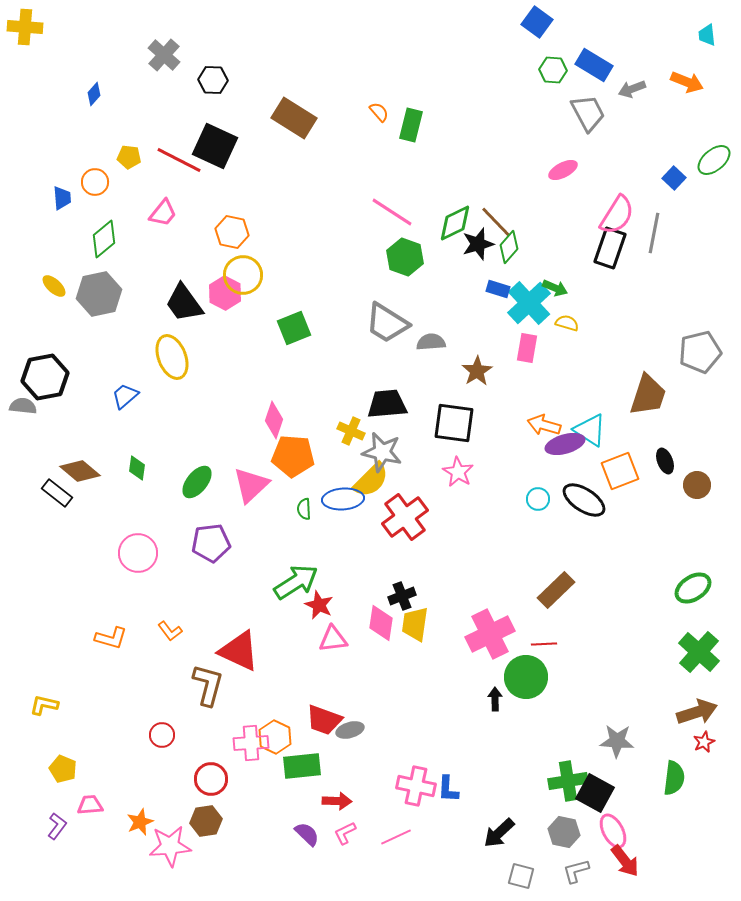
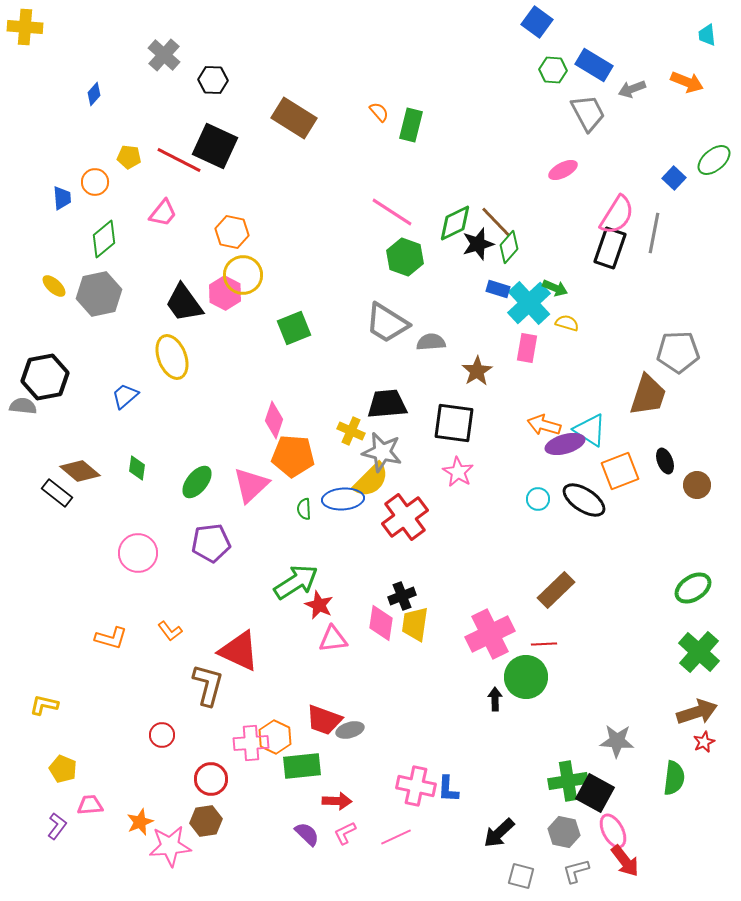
gray pentagon at (700, 352): moved 22 px left; rotated 12 degrees clockwise
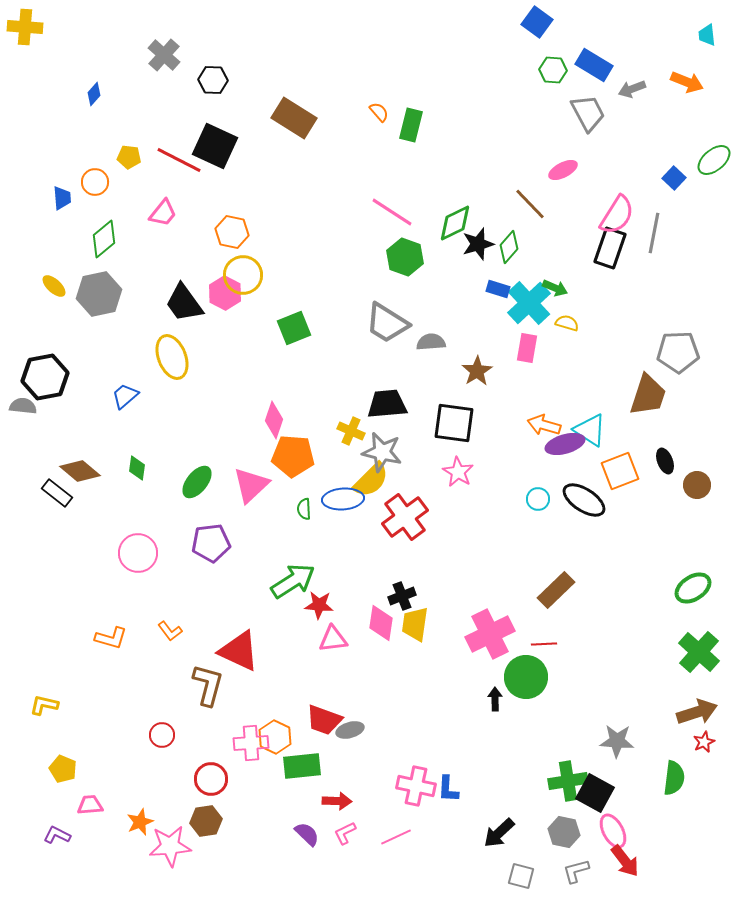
brown line at (496, 222): moved 34 px right, 18 px up
green arrow at (296, 582): moved 3 px left, 1 px up
red star at (319, 605): rotated 20 degrees counterclockwise
purple L-shape at (57, 826): moved 9 px down; rotated 100 degrees counterclockwise
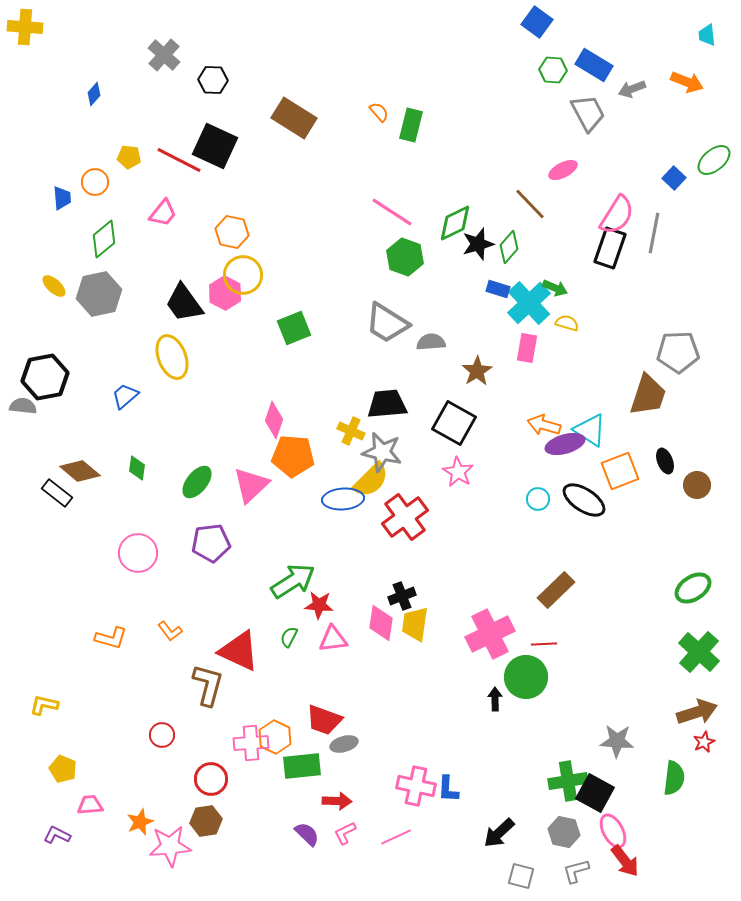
black square at (454, 423): rotated 21 degrees clockwise
green semicircle at (304, 509): moved 15 px left, 128 px down; rotated 30 degrees clockwise
gray ellipse at (350, 730): moved 6 px left, 14 px down
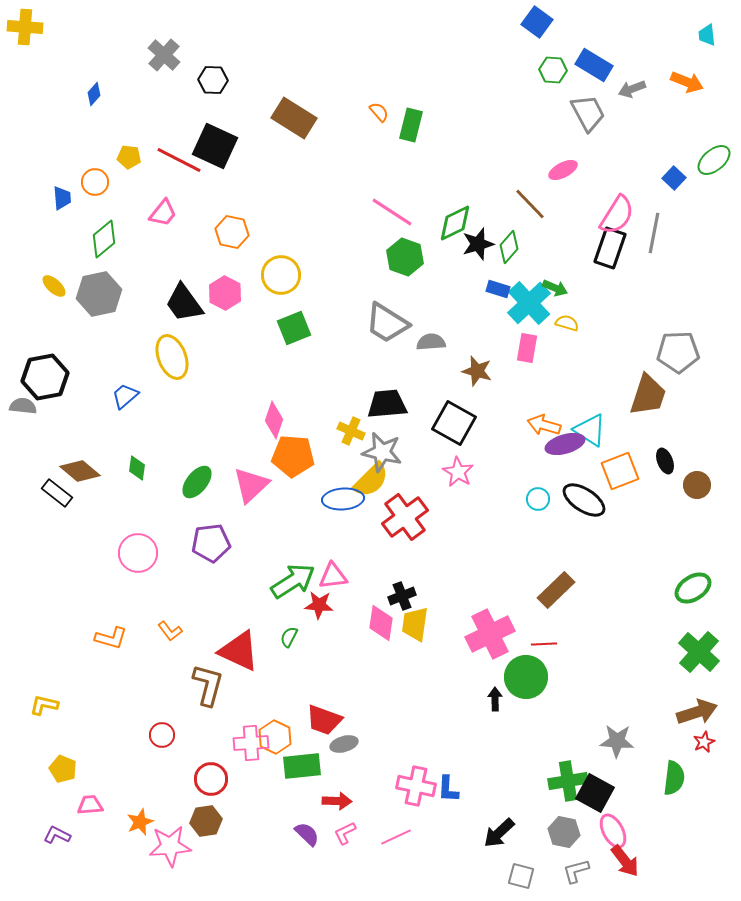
yellow circle at (243, 275): moved 38 px right
brown star at (477, 371): rotated 24 degrees counterclockwise
pink triangle at (333, 639): moved 63 px up
